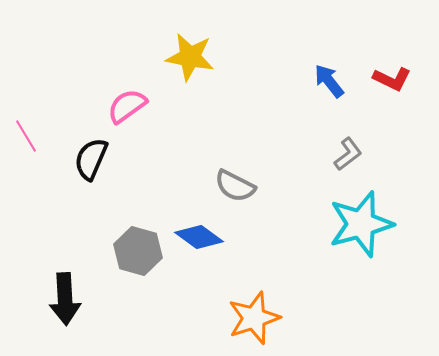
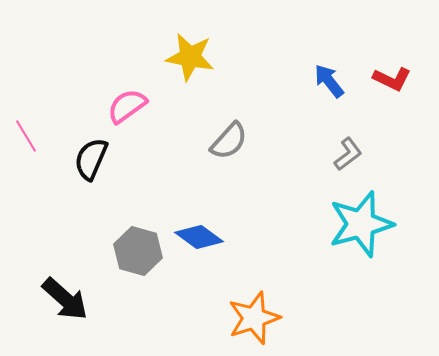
gray semicircle: moved 6 px left, 45 px up; rotated 75 degrees counterclockwise
black arrow: rotated 45 degrees counterclockwise
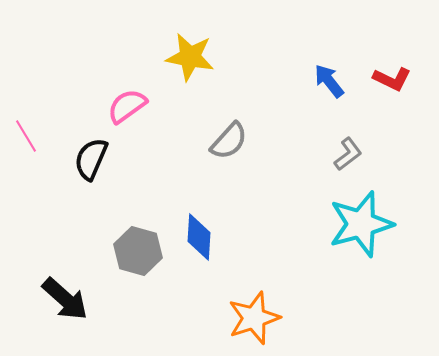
blue diamond: rotated 57 degrees clockwise
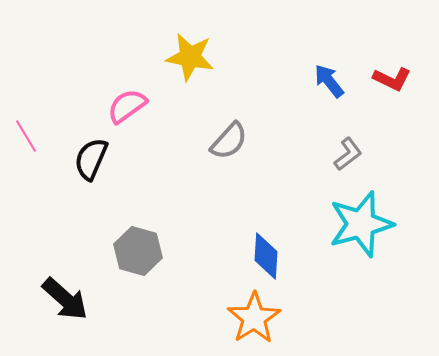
blue diamond: moved 67 px right, 19 px down
orange star: rotated 14 degrees counterclockwise
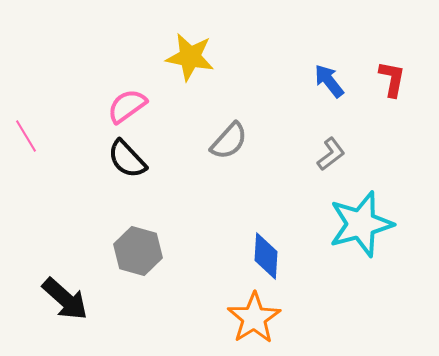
red L-shape: rotated 105 degrees counterclockwise
gray L-shape: moved 17 px left
black semicircle: moved 36 px right; rotated 66 degrees counterclockwise
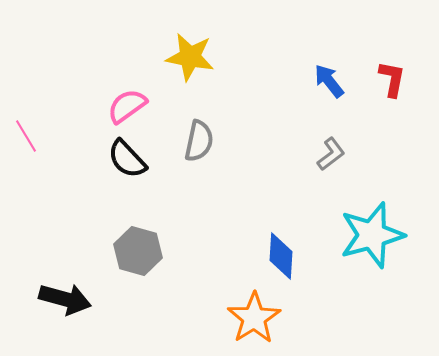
gray semicircle: moved 30 px left; rotated 30 degrees counterclockwise
cyan star: moved 11 px right, 11 px down
blue diamond: moved 15 px right
black arrow: rotated 27 degrees counterclockwise
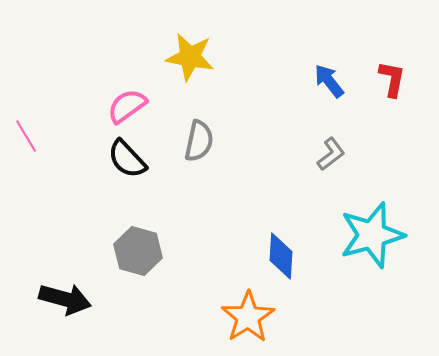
orange star: moved 6 px left, 1 px up
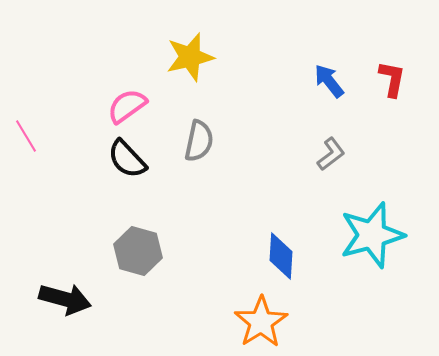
yellow star: rotated 24 degrees counterclockwise
orange star: moved 13 px right, 5 px down
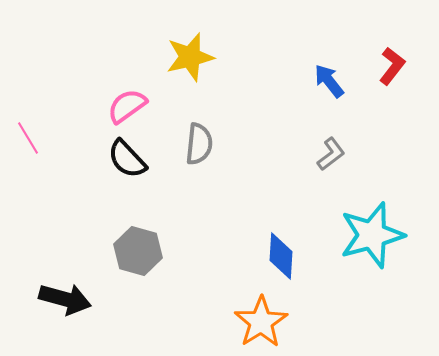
red L-shape: moved 13 px up; rotated 27 degrees clockwise
pink line: moved 2 px right, 2 px down
gray semicircle: moved 3 px down; rotated 6 degrees counterclockwise
